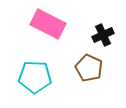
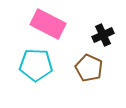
cyan pentagon: moved 1 px right, 12 px up
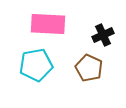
pink rectangle: rotated 24 degrees counterclockwise
cyan pentagon: rotated 12 degrees counterclockwise
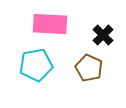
pink rectangle: moved 2 px right
black cross: rotated 20 degrees counterclockwise
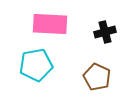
black cross: moved 2 px right, 3 px up; rotated 30 degrees clockwise
brown pentagon: moved 8 px right, 9 px down
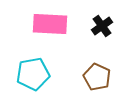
black cross: moved 3 px left, 6 px up; rotated 20 degrees counterclockwise
cyan pentagon: moved 3 px left, 9 px down
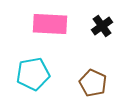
brown pentagon: moved 4 px left, 6 px down
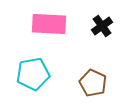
pink rectangle: moved 1 px left
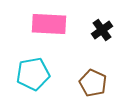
black cross: moved 4 px down
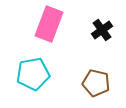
pink rectangle: rotated 72 degrees counterclockwise
brown pentagon: moved 3 px right; rotated 12 degrees counterclockwise
